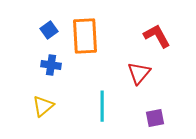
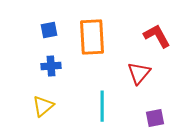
blue square: rotated 24 degrees clockwise
orange rectangle: moved 7 px right, 1 px down
blue cross: moved 1 px down; rotated 12 degrees counterclockwise
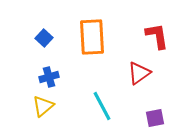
blue square: moved 5 px left, 8 px down; rotated 36 degrees counterclockwise
red L-shape: rotated 20 degrees clockwise
blue cross: moved 2 px left, 11 px down; rotated 12 degrees counterclockwise
red triangle: rotated 15 degrees clockwise
cyan line: rotated 28 degrees counterclockwise
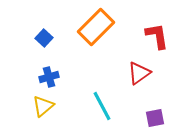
orange rectangle: moved 4 px right, 10 px up; rotated 48 degrees clockwise
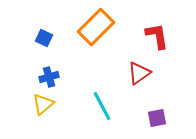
blue square: rotated 18 degrees counterclockwise
yellow triangle: moved 2 px up
purple square: moved 2 px right
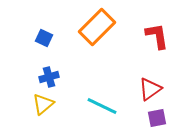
orange rectangle: moved 1 px right
red triangle: moved 11 px right, 16 px down
cyan line: rotated 36 degrees counterclockwise
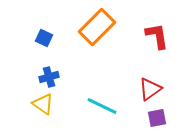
yellow triangle: rotated 45 degrees counterclockwise
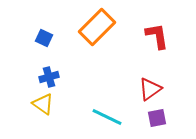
cyan line: moved 5 px right, 11 px down
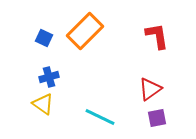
orange rectangle: moved 12 px left, 4 px down
cyan line: moved 7 px left
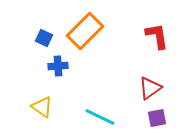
blue cross: moved 9 px right, 11 px up; rotated 12 degrees clockwise
red triangle: moved 1 px up
yellow triangle: moved 1 px left, 3 px down
